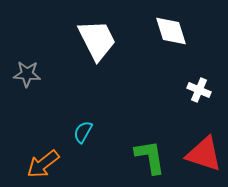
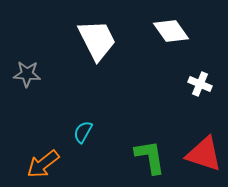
white diamond: rotated 18 degrees counterclockwise
white cross: moved 1 px right, 6 px up
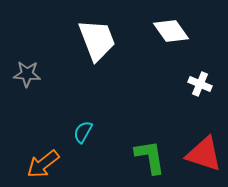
white trapezoid: rotated 6 degrees clockwise
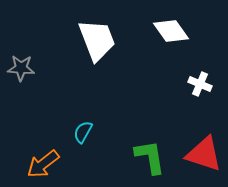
gray star: moved 6 px left, 6 px up
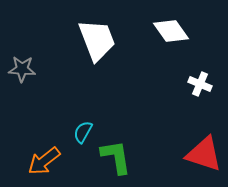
gray star: moved 1 px right, 1 px down
green L-shape: moved 34 px left
orange arrow: moved 1 px right, 3 px up
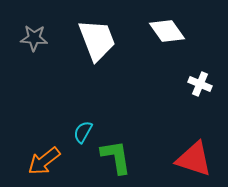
white diamond: moved 4 px left
gray star: moved 12 px right, 31 px up
red triangle: moved 10 px left, 5 px down
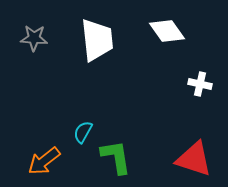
white trapezoid: rotated 15 degrees clockwise
white cross: rotated 10 degrees counterclockwise
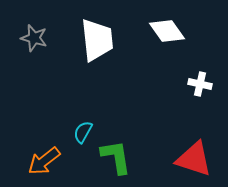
gray star: rotated 12 degrees clockwise
